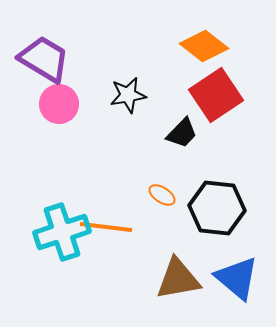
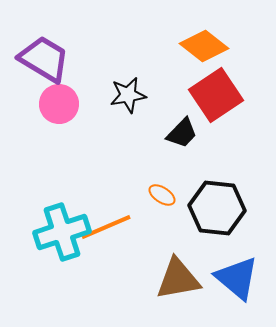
orange line: rotated 30 degrees counterclockwise
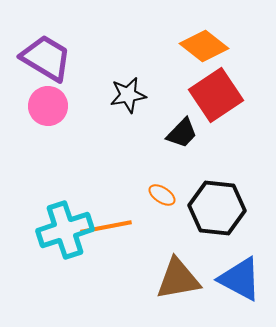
purple trapezoid: moved 2 px right, 1 px up
pink circle: moved 11 px left, 2 px down
orange line: rotated 12 degrees clockwise
cyan cross: moved 3 px right, 2 px up
blue triangle: moved 3 px right, 1 px down; rotated 12 degrees counterclockwise
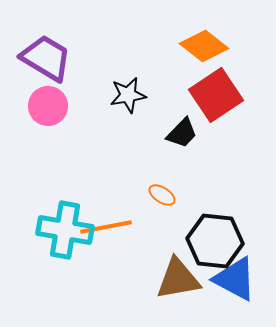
black hexagon: moved 2 px left, 33 px down
cyan cross: rotated 28 degrees clockwise
blue triangle: moved 5 px left
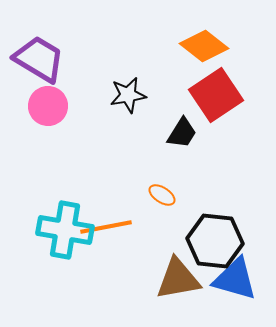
purple trapezoid: moved 7 px left, 1 px down
black trapezoid: rotated 12 degrees counterclockwise
blue triangle: rotated 12 degrees counterclockwise
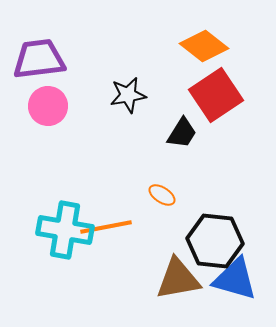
purple trapezoid: rotated 38 degrees counterclockwise
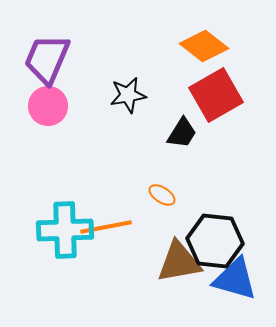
purple trapezoid: moved 8 px right; rotated 60 degrees counterclockwise
red square: rotated 4 degrees clockwise
cyan cross: rotated 12 degrees counterclockwise
brown triangle: moved 1 px right, 17 px up
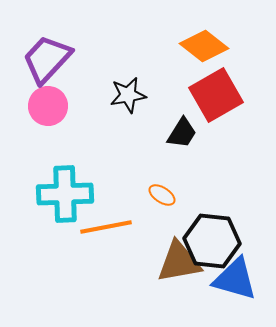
purple trapezoid: rotated 20 degrees clockwise
cyan cross: moved 36 px up
black hexagon: moved 3 px left
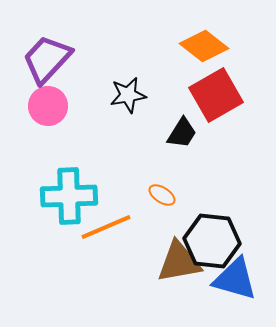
cyan cross: moved 4 px right, 2 px down
orange line: rotated 12 degrees counterclockwise
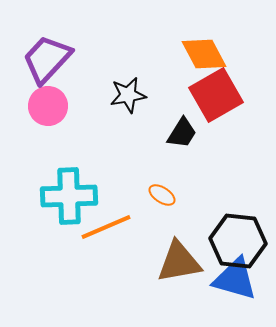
orange diamond: moved 8 px down; rotated 24 degrees clockwise
black hexagon: moved 26 px right
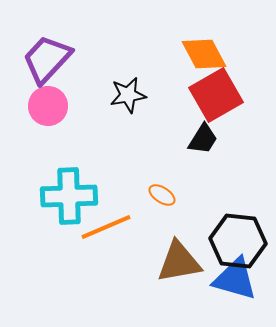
black trapezoid: moved 21 px right, 6 px down
